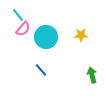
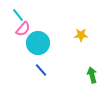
cyan circle: moved 8 px left, 6 px down
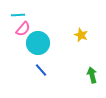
cyan line: rotated 56 degrees counterclockwise
yellow star: rotated 24 degrees clockwise
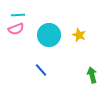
pink semicircle: moved 7 px left; rotated 28 degrees clockwise
yellow star: moved 2 px left
cyan circle: moved 11 px right, 8 px up
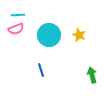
blue line: rotated 24 degrees clockwise
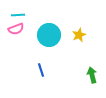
yellow star: rotated 24 degrees clockwise
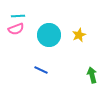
cyan line: moved 1 px down
blue line: rotated 48 degrees counterclockwise
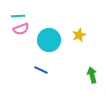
pink semicircle: moved 5 px right
cyan circle: moved 5 px down
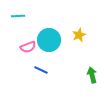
pink semicircle: moved 7 px right, 18 px down
